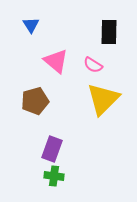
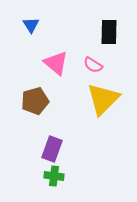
pink triangle: moved 2 px down
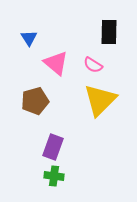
blue triangle: moved 2 px left, 13 px down
yellow triangle: moved 3 px left, 1 px down
purple rectangle: moved 1 px right, 2 px up
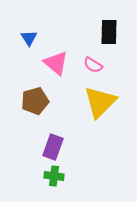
yellow triangle: moved 2 px down
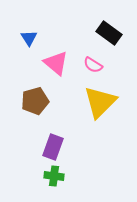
black rectangle: moved 1 px down; rotated 55 degrees counterclockwise
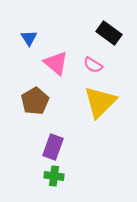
brown pentagon: rotated 16 degrees counterclockwise
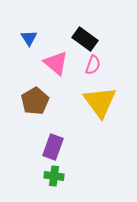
black rectangle: moved 24 px left, 6 px down
pink semicircle: rotated 102 degrees counterclockwise
yellow triangle: rotated 21 degrees counterclockwise
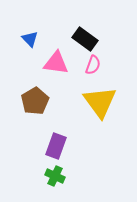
blue triangle: moved 1 px right, 1 px down; rotated 12 degrees counterclockwise
pink triangle: rotated 32 degrees counterclockwise
purple rectangle: moved 3 px right, 1 px up
green cross: moved 1 px right; rotated 18 degrees clockwise
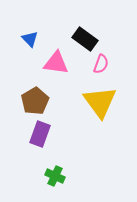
pink semicircle: moved 8 px right, 1 px up
purple rectangle: moved 16 px left, 12 px up
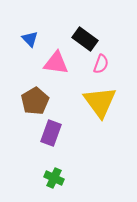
purple rectangle: moved 11 px right, 1 px up
green cross: moved 1 px left, 2 px down
